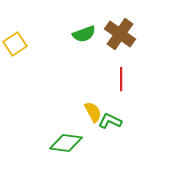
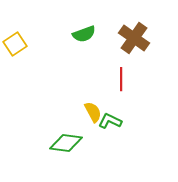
brown cross: moved 14 px right, 4 px down
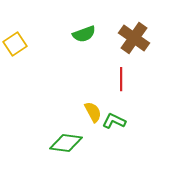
green L-shape: moved 4 px right
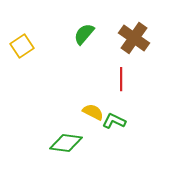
green semicircle: rotated 150 degrees clockwise
yellow square: moved 7 px right, 2 px down
yellow semicircle: rotated 35 degrees counterclockwise
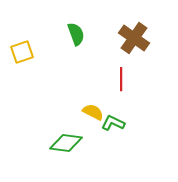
green semicircle: moved 8 px left; rotated 120 degrees clockwise
yellow square: moved 6 px down; rotated 15 degrees clockwise
green L-shape: moved 1 px left, 2 px down
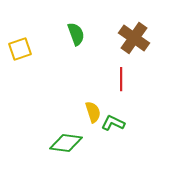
yellow square: moved 2 px left, 3 px up
yellow semicircle: rotated 45 degrees clockwise
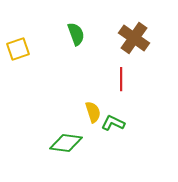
yellow square: moved 2 px left
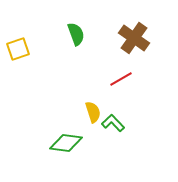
red line: rotated 60 degrees clockwise
green L-shape: rotated 20 degrees clockwise
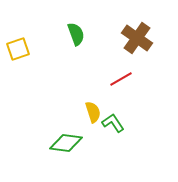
brown cross: moved 3 px right
green L-shape: rotated 10 degrees clockwise
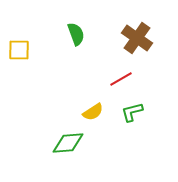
yellow square: moved 1 px right, 1 px down; rotated 20 degrees clockwise
yellow semicircle: rotated 75 degrees clockwise
green L-shape: moved 19 px right, 11 px up; rotated 70 degrees counterclockwise
green diamond: moved 2 px right; rotated 12 degrees counterclockwise
